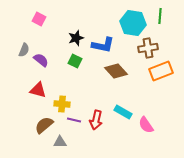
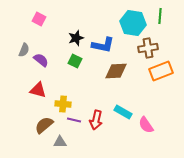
brown diamond: rotated 50 degrees counterclockwise
yellow cross: moved 1 px right
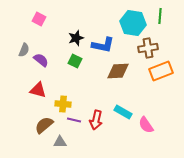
brown diamond: moved 2 px right
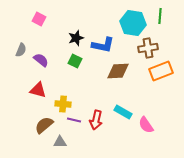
gray semicircle: moved 3 px left
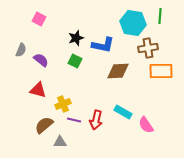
orange rectangle: rotated 20 degrees clockwise
yellow cross: rotated 28 degrees counterclockwise
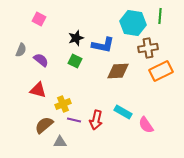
orange rectangle: rotated 25 degrees counterclockwise
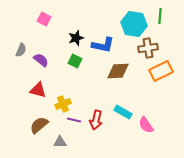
pink square: moved 5 px right
cyan hexagon: moved 1 px right, 1 px down
brown semicircle: moved 5 px left
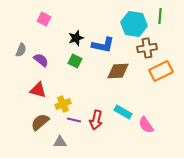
brown cross: moved 1 px left
brown semicircle: moved 1 px right, 3 px up
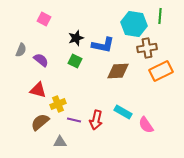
yellow cross: moved 5 px left
